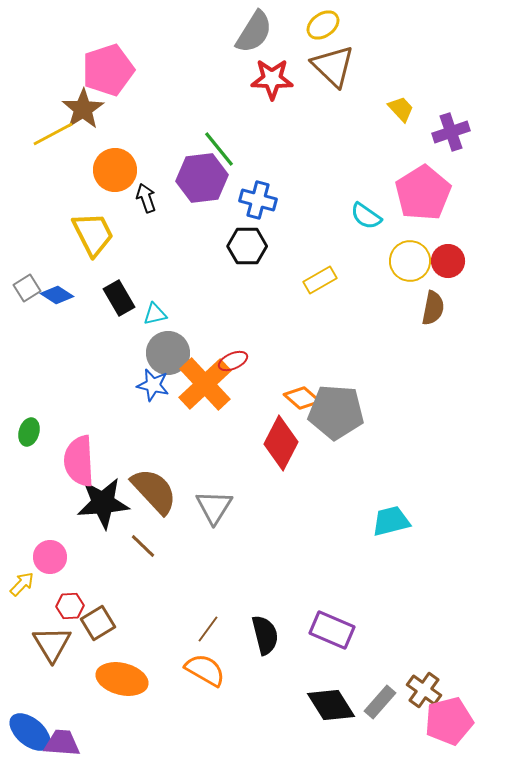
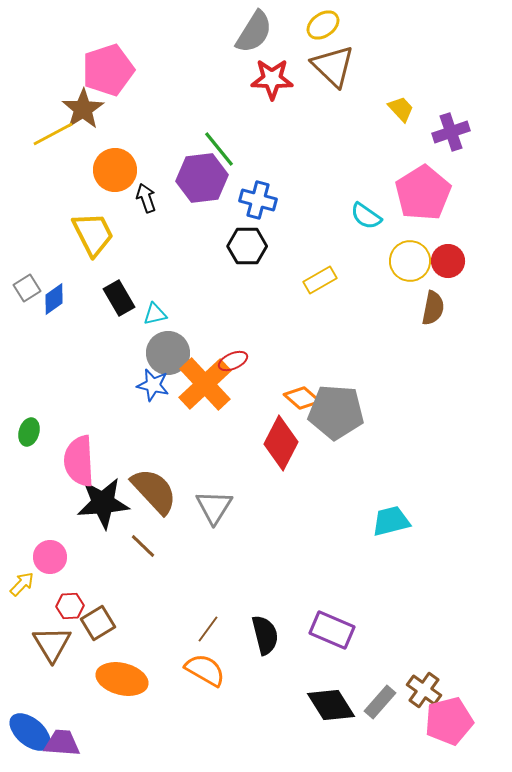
blue diamond at (57, 295): moved 3 px left, 4 px down; rotated 68 degrees counterclockwise
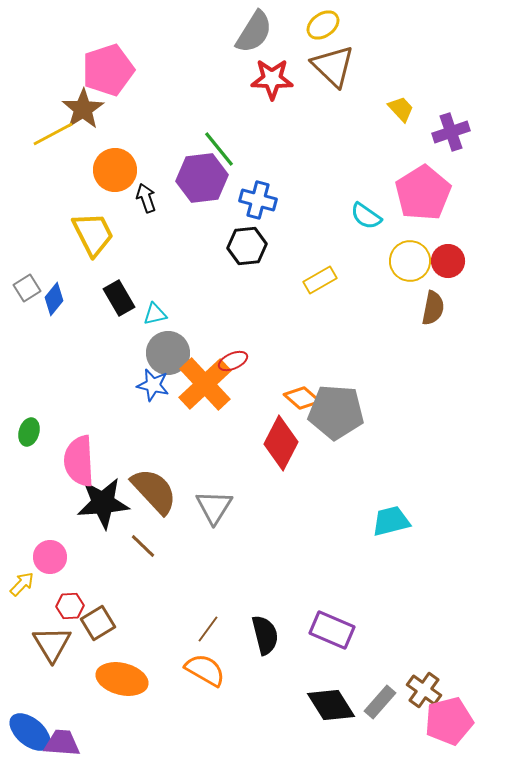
black hexagon at (247, 246): rotated 6 degrees counterclockwise
blue diamond at (54, 299): rotated 16 degrees counterclockwise
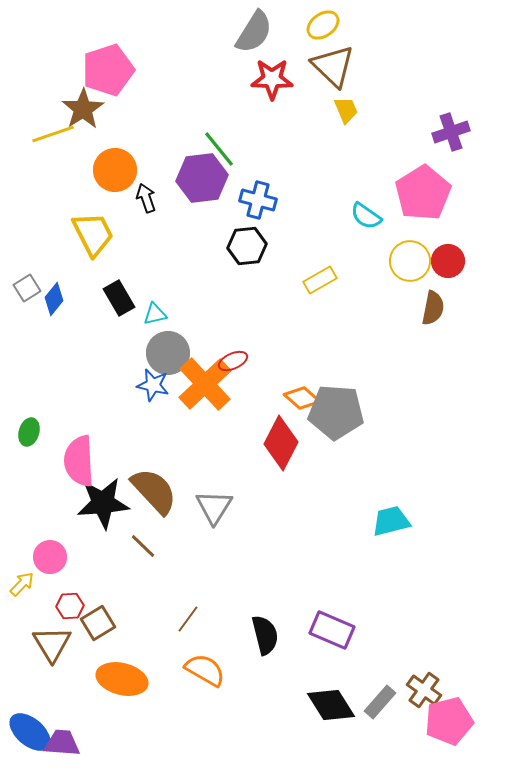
yellow trapezoid at (401, 109): moved 55 px left, 1 px down; rotated 20 degrees clockwise
yellow line at (53, 134): rotated 9 degrees clockwise
brown line at (208, 629): moved 20 px left, 10 px up
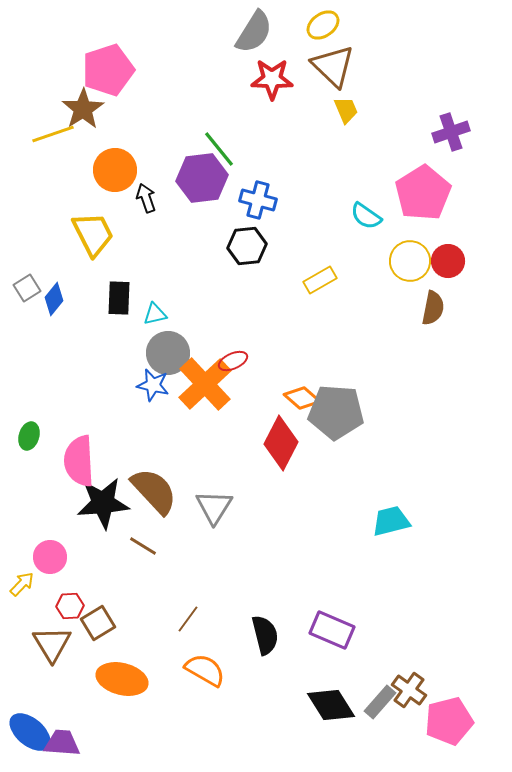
black rectangle at (119, 298): rotated 32 degrees clockwise
green ellipse at (29, 432): moved 4 px down
brown line at (143, 546): rotated 12 degrees counterclockwise
brown cross at (424, 690): moved 15 px left
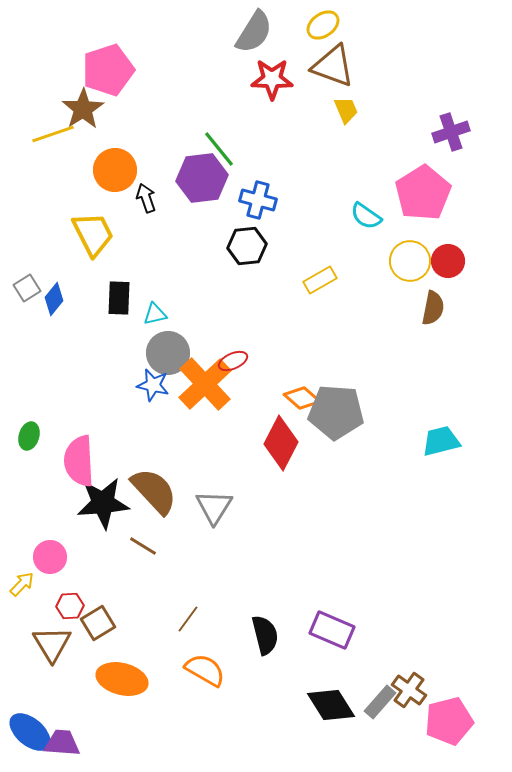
brown triangle at (333, 66): rotated 24 degrees counterclockwise
cyan trapezoid at (391, 521): moved 50 px right, 80 px up
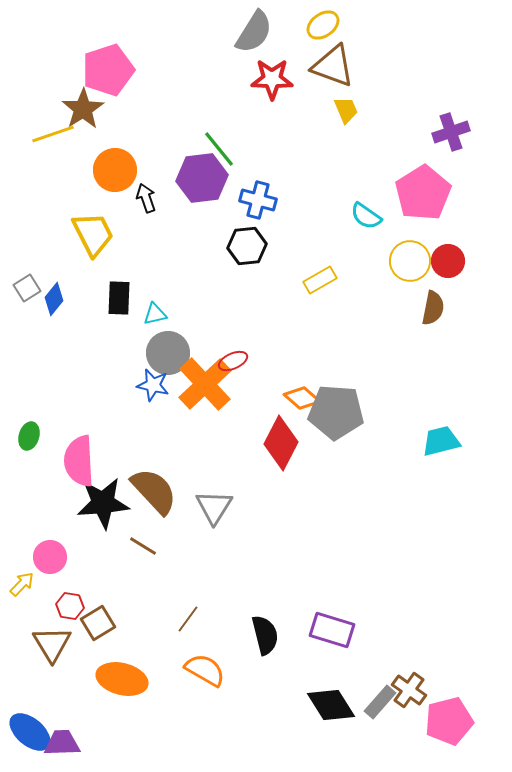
red hexagon at (70, 606): rotated 12 degrees clockwise
purple rectangle at (332, 630): rotated 6 degrees counterclockwise
purple trapezoid at (62, 743): rotated 6 degrees counterclockwise
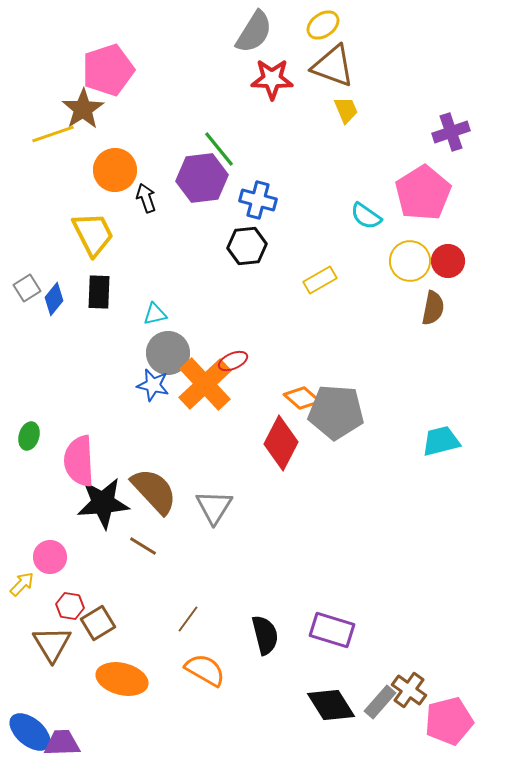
black rectangle at (119, 298): moved 20 px left, 6 px up
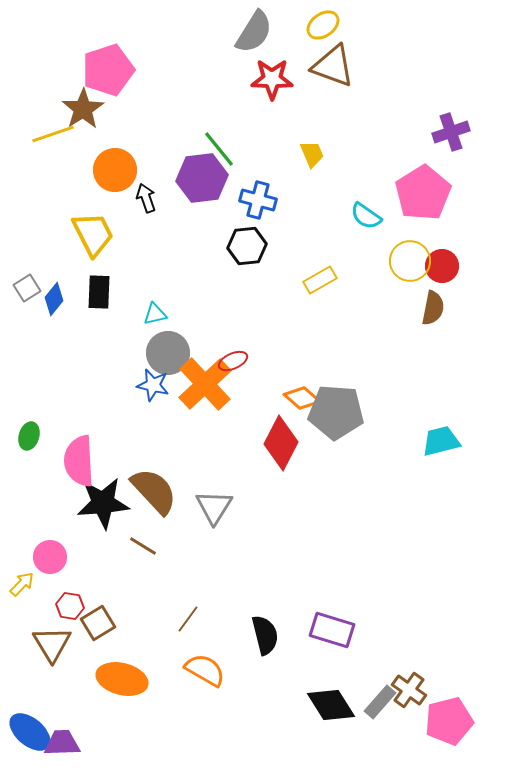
yellow trapezoid at (346, 110): moved 34 px left, 44 px down
red circle at (448, 261): moved 6 px left, 5 px down
